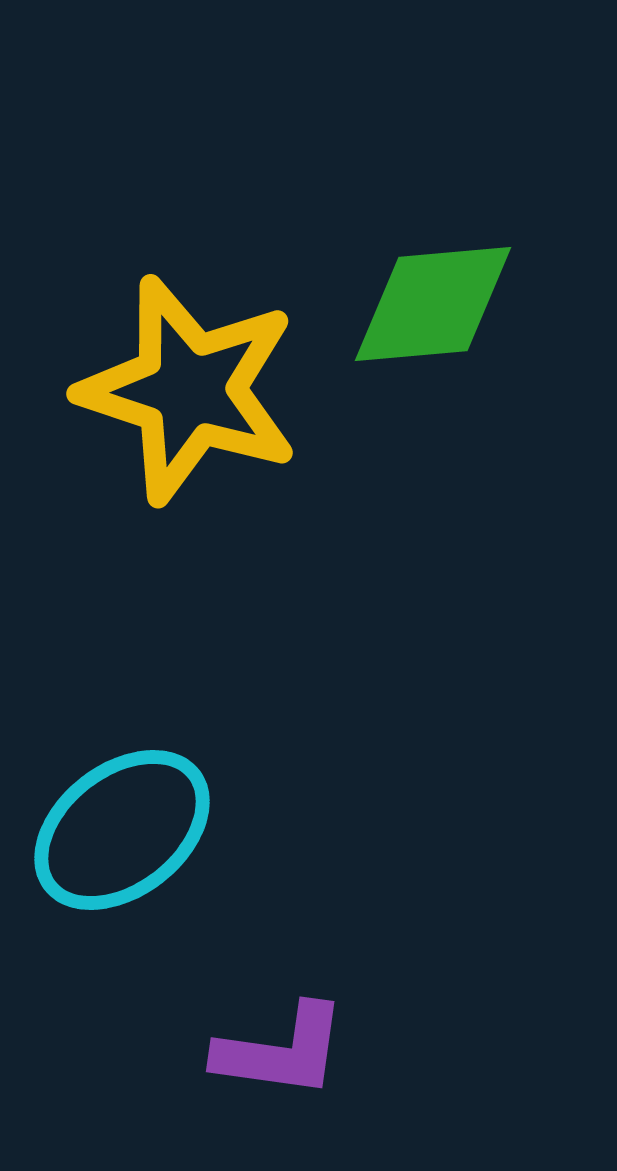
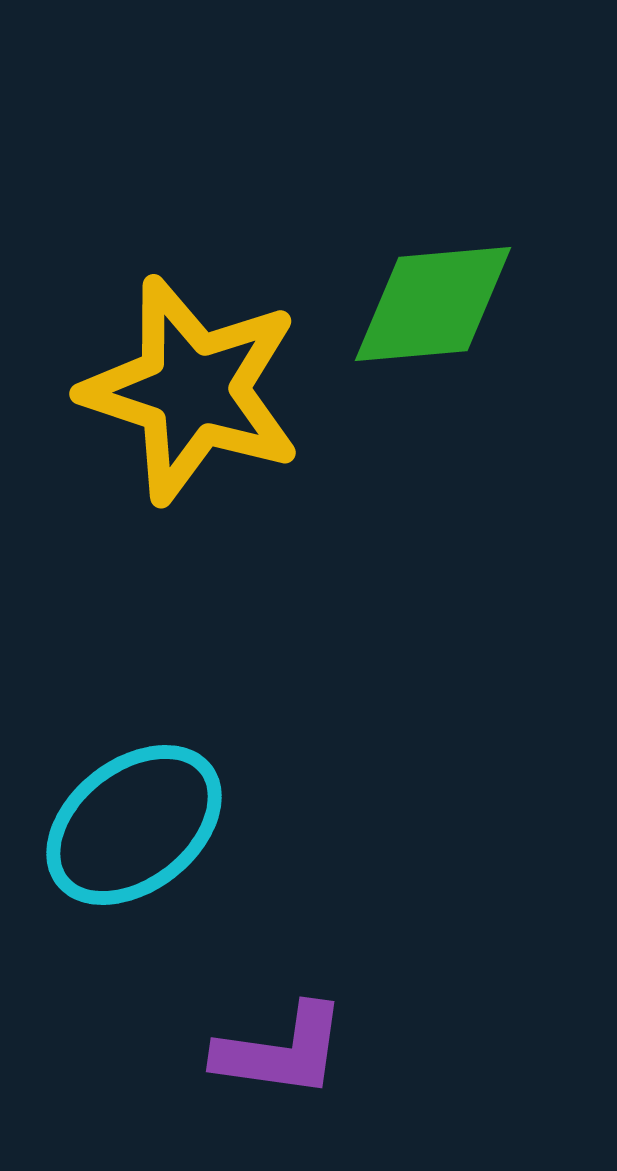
yellow star: moved 3 px right
cyan ellipse: moved 12 px right, 5 px up
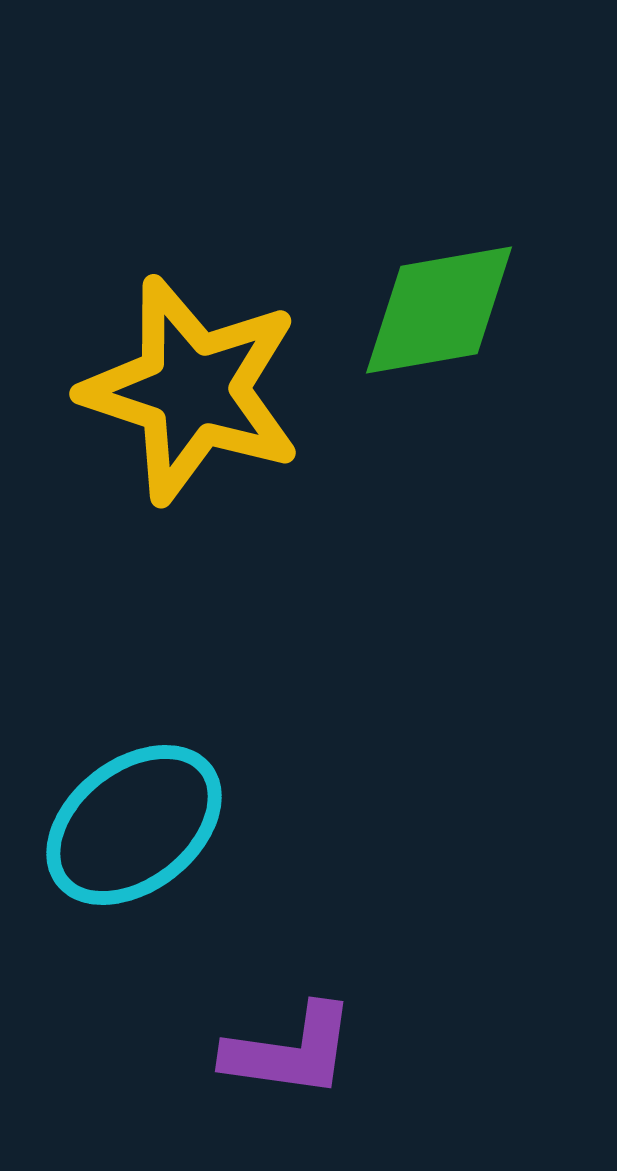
green diamond: moved 6 px right, 6 px down; rotated 5 degrees counterclockwise
purple L-shape: moved 9 px right
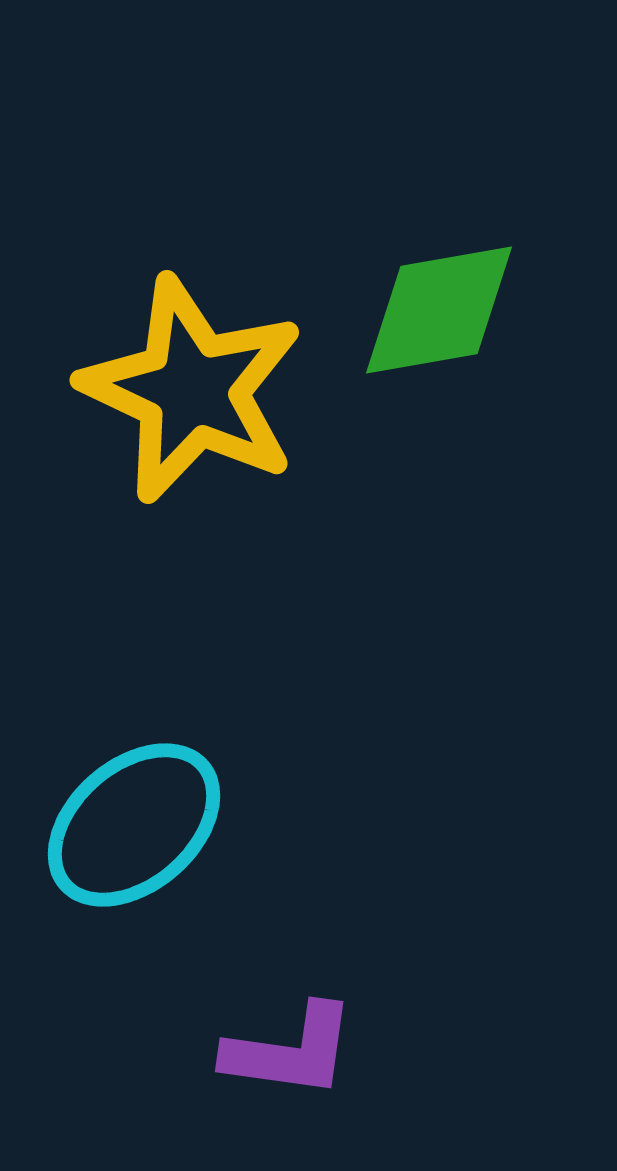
yellow star: rotated 7 degrees clockwise
cyan ellipse: rotated 3 degrees counterclockwise
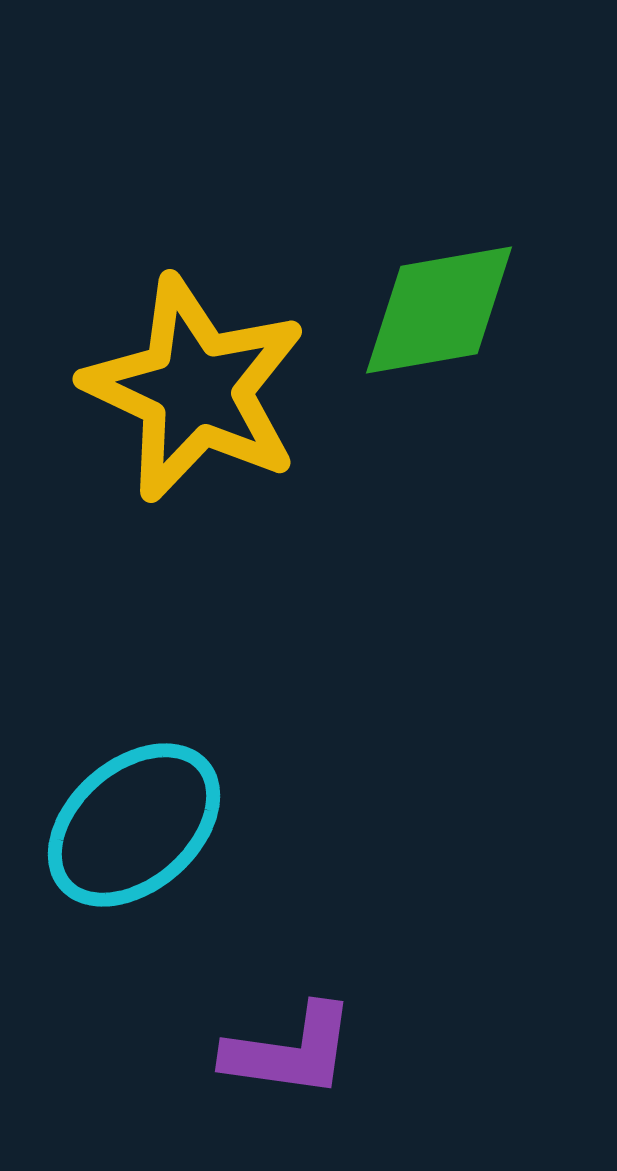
yellow star: moved 3 px right, 1 px up
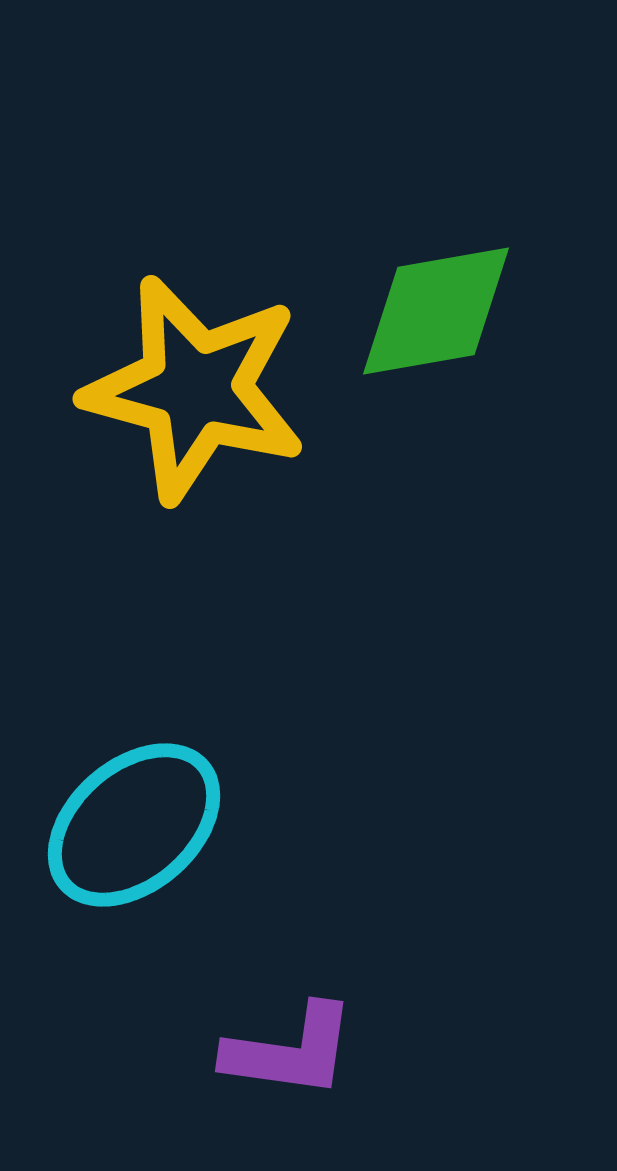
green diamond: moved 3 px left, 1 px down
yellow star: rotated 10 degrees counterclockwise
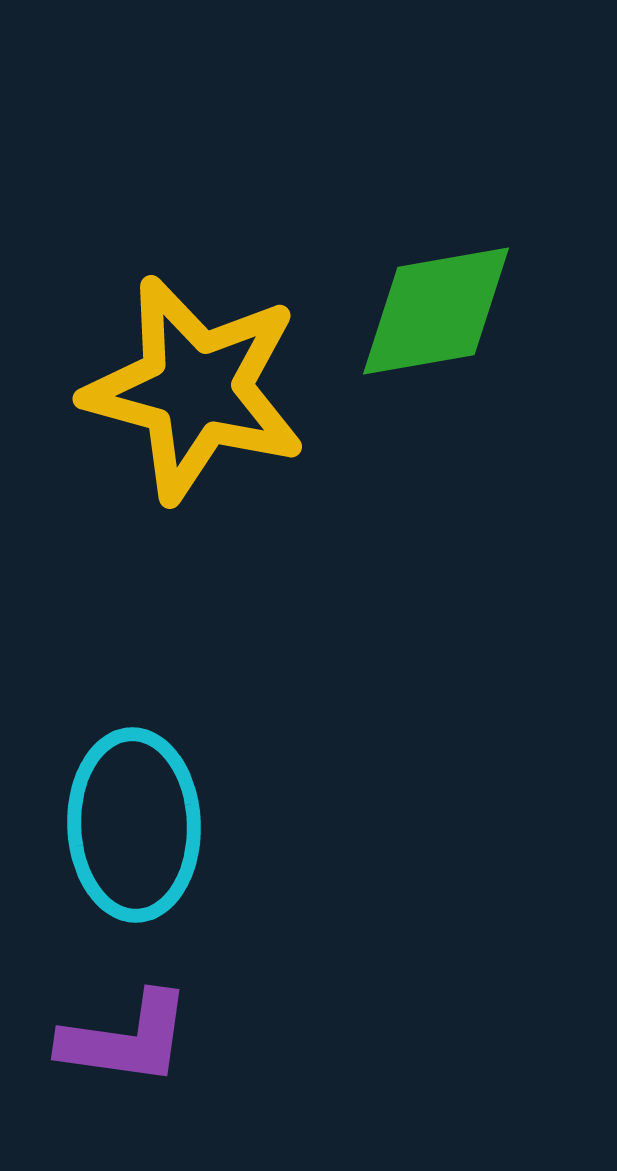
cyan ellipse: rotated 51 degrees counterclockwise
purple L-shape: moved 164 px left, 12 px up
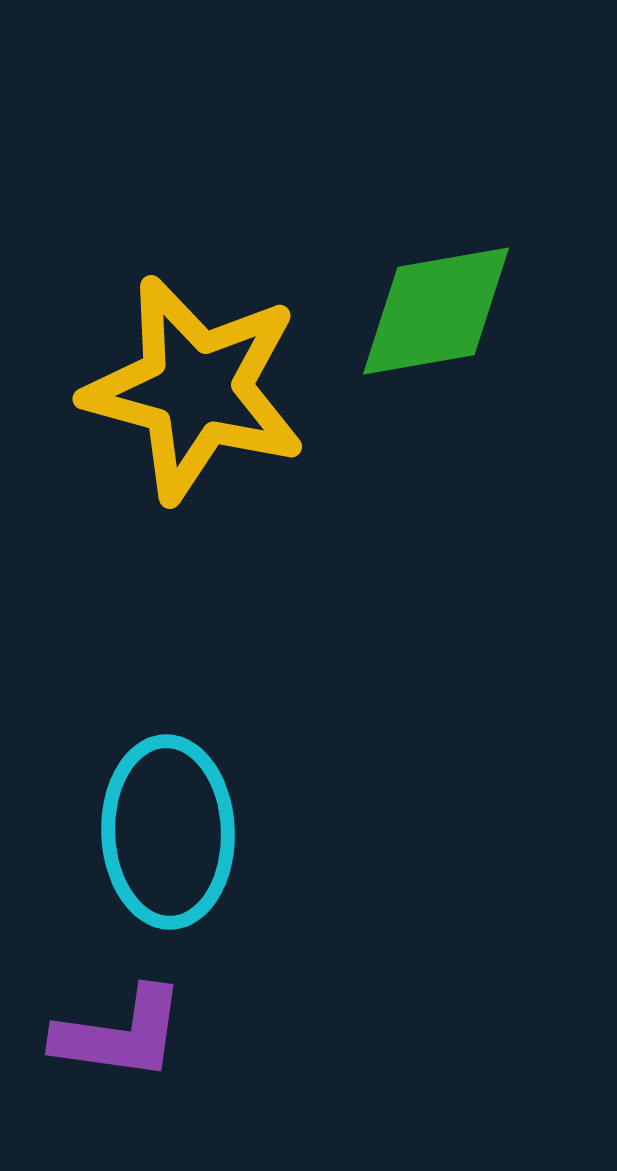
cyan ellipse: moved 34 px right, 7 px down
purple L-shape: moved 6 px left, 5 px up
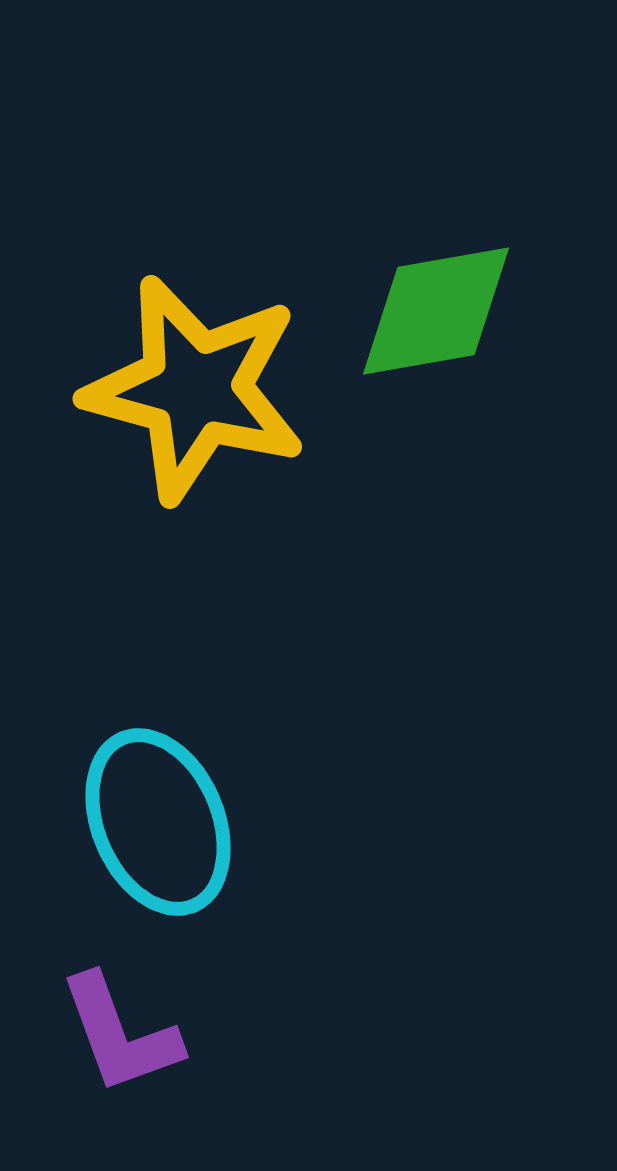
cyan ellipse: moved 10 px left, 10 px up; rotated 21 degrees counterclockwise
purple L-shape: rotated 62 degrees clockwise
